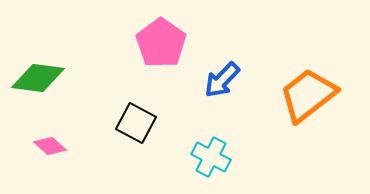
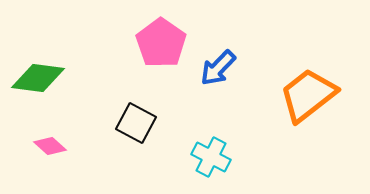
blue arrow: moved 4 px left, 12 px up
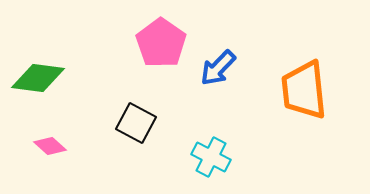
orange trapezoid: moved 4 px left, 5 px up; rotated 58 degrees counterclockwise
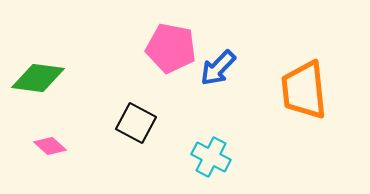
pink pentagon: moved 10 px right, 5 px down; rotated 24 degrees counterclockwise
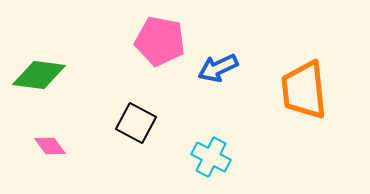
pink pentagon: moved 11 px left, 7 px up
blue arrow: rotated 21 degrees clockwise
green diamond: moved 1 px right, 3 px up
pink diamond: rotated 12 degrees clockwise
